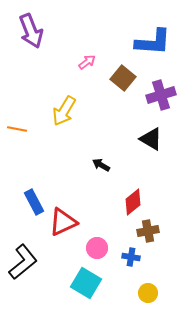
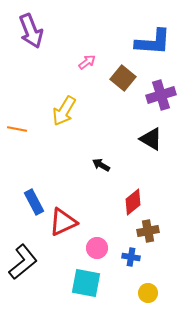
cyan square: rotated 20 degrees counterclockwise
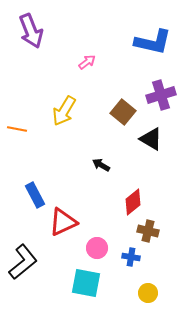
blue L-shape: rotated 9 degrees clockwise
brown square: moved 34 px down
blue rectangle: moved 1 px right, 7 px up
brown cross: rotated 25 degrees clockwise
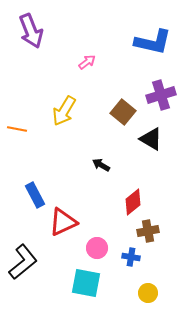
brown cross: rotated 25 degrees counterclockwise
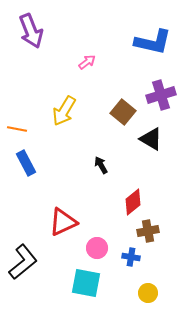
black arrow: rotated 30 degrees clockwise
blue rectangle: moved 9 px left, 32 px up
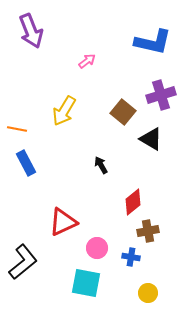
pink arrow: moved 1 px up
